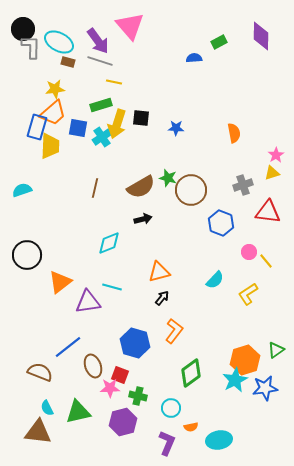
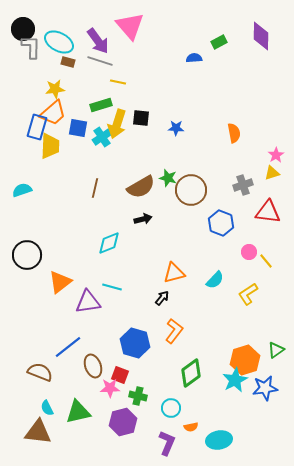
yellow line at (114, 82): moved 4 px right
orange triangle at (159, 272): moved 15 px right, 1 px down
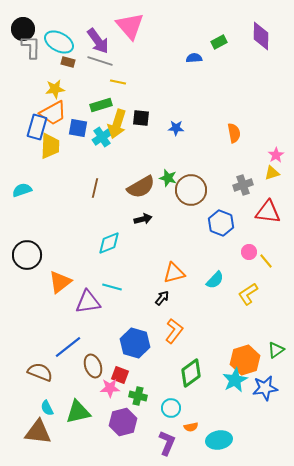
orange trapezoid at (53, 113): rotated 12 degrees clockwise
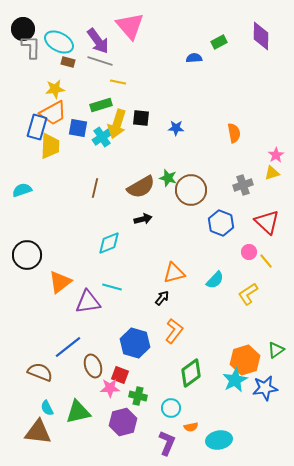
red triangle at (268, 212): moved 1 px left, 10 px down; rotated 36 degrees clockwise
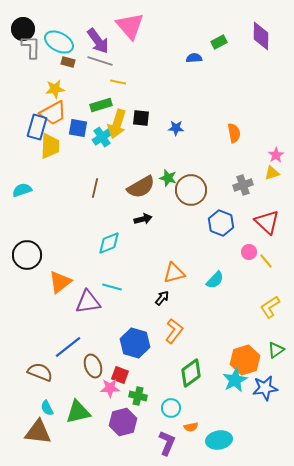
yellow L-shape at (248, 294): moved 22 px right, 13 px down
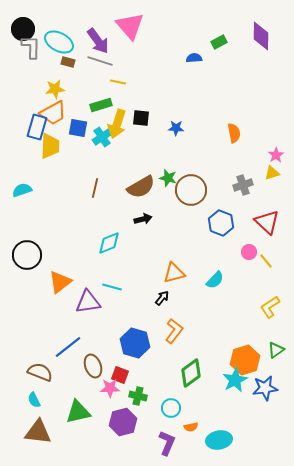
cyan semicircle at (47, 408): moved 13 px left, 8 px up
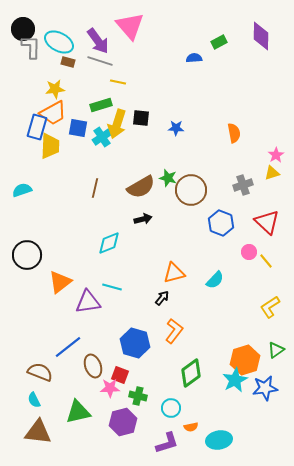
purple L-shape at (167, 443): rotated 50 degrees clockwise
